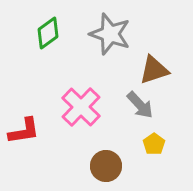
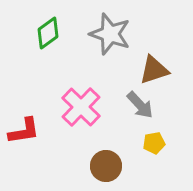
yellow pentagon: moved 1 px up; rotated 25 degrees clockwise
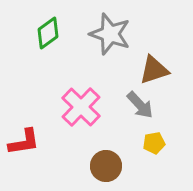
red L-shape: moved 11 px down
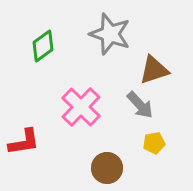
green diamond: moved 5 px left, 13 px down
brown circle: moved 1 px right, 2 px down
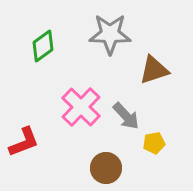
gray star: rotated 18 degrees counterclockwise
gray arrow: moved 14 px left, 11 px down
red L-shape: rotated 12 degrees counterclockwise
brown circle: moved 1 px left
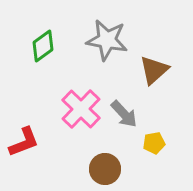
gray star: moved 3 px left, 6 px down; rotated 9 degrees clockwise
brown triangle: rotated 24 degrees counterclockwise
pink cross: moved 2 px down
gray arrow: moved 2 px left, 2 px up
brown circle: moved 1 px left, 1 px down
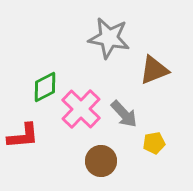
gray star: moved 2 px right, 2 px up
green diamond: moved 2 px right, 41 px down; rotated 8 degrees clockwise
brown triangle: rotated 20 degrees clockwise
red L-shape: moved 1 px left, 6 px up; rotated 16 degrees clockwise
brown circle: moved 4 px left, 8 px up
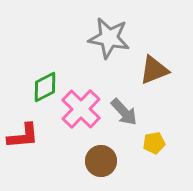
gray arrow: moved 2 px up
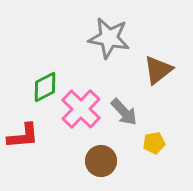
brown triangle: moved 4 px right; rotated 16 degrees counterclockwise
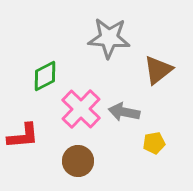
gray star: rotated 6 degrees counterclockwise
green diamond: moved 11 px up
gray arrow: rotated 144 degrees clockwise
brown circle: moved 23 px left
